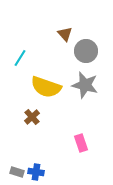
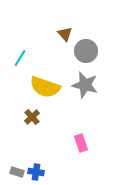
yellow semicircle: moved 1 px left
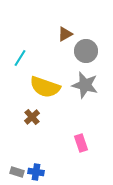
brown triangle: rotated 42 degrees clockwise
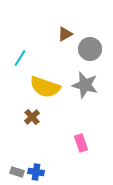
gray circle: moved 4 px right, 2 px up
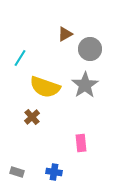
gray star: rotated 24 degrees clockwise
pink rectangle: rotated 12 degrees clockwise
blue cross: moved 18 px right
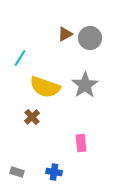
gray circle: moved 11 px up
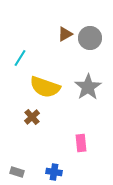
gray star: moved 3 px right, 2 px down
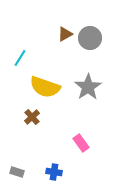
pink rectangle: rotated 30 degrees counterclockwise
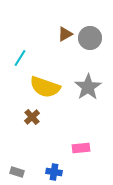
pink rectangle: moved 5 px down; rotated 60 degrees counterclockwise
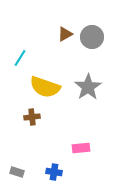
gray circle: moved 2 px right, 1 px up
brown cross: rotated 35 degrees clockwise
